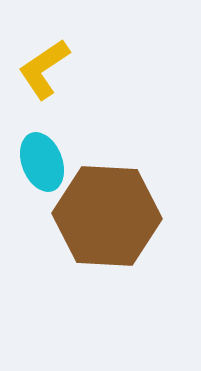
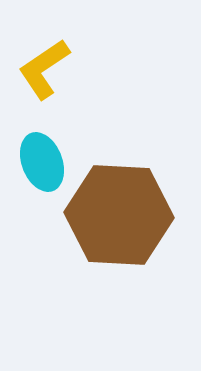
brown hexagon: moved 12 px right, 1 px up
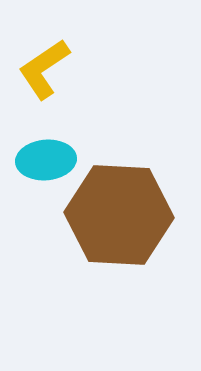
cyan ellipse: moved 4 px right, 2 px up; rotated 74 degrees counterclockwise
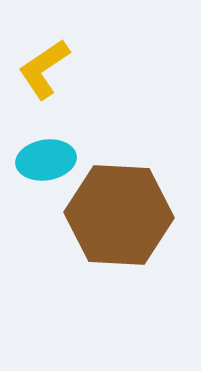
cyan ellipse: rotated 4 degrees counterclockwise
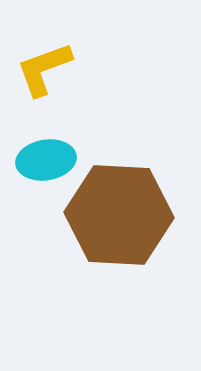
yellow L-shape: rotated 14 degrees clockwise
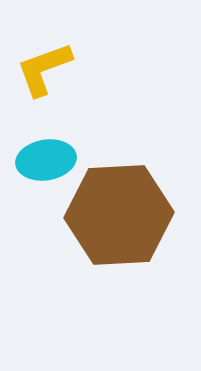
brown hexagon: rotated 6 degrees counterclockwise
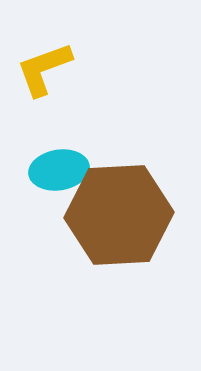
cyan ellipse: moved 13 px right, 10 px down
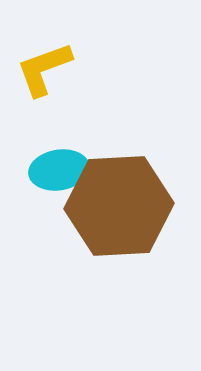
brown hexagon: moved 9 px up
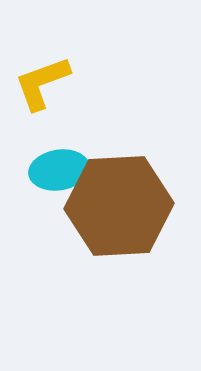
yellow L-shape: moved 2 px left, 14 px down
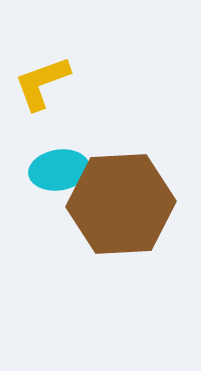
brown hexagon: moved 2 px right, 2 px up
